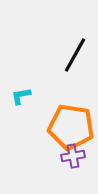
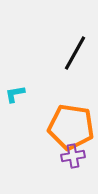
black line: moved 2 px up
cyan L-shape: moved 6 px left, 2 px up
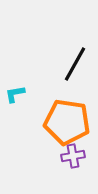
black line: moved 11 px down
orange pentagon: moved 4 px left, 5 px up
